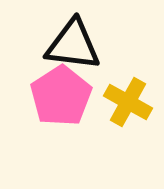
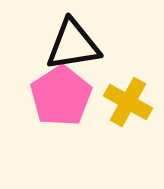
black triangle: rotated 16 degrees counterclockwise
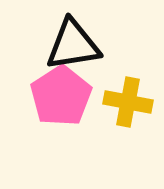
yellow cross: rotated 18 degrees counterclockwise
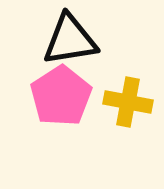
black triangle: moved 3 px left, 5 px up
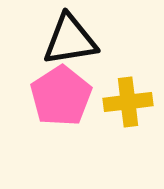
yellow cross: rotated 18 degrees counterclockwise
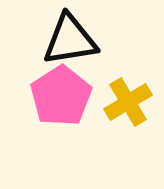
yellow cross: rotated 24 degrees counterclockwise
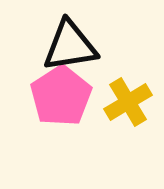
black triangle: moved 6 px down
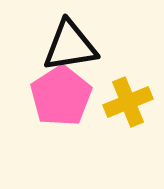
yellow cross: rotated 9 degrees clockwise
